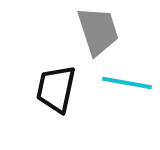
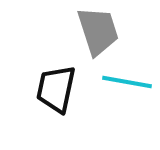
cyan line: moved 1 px up
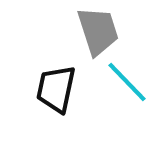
cyan line: rotated 36 degrees clockwise
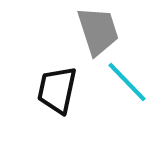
black trapezoid: moved 1 px right, 1 px down
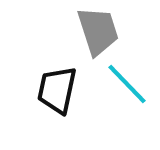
cyan line: moved 2 px down
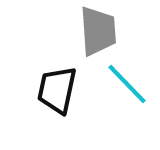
gray trapezoid: rotated 14 degrees clockwise
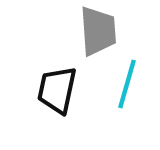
cyan line: rotated 60 degrees clockwise
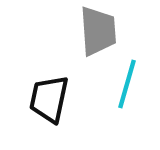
black trapezoid: moved 8 px left, 9 px down
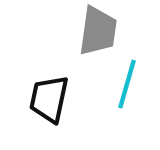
gray trapezoid: rotated 12 degrees clockwise
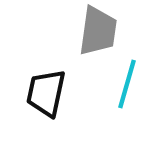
black trapezoid: moved 3 px left, 6 px up
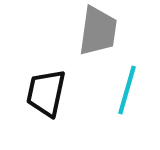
cyan line: moved 6 px down
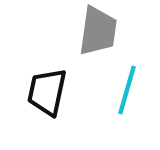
black trapezoid: moved 1 px right, 1 px up
